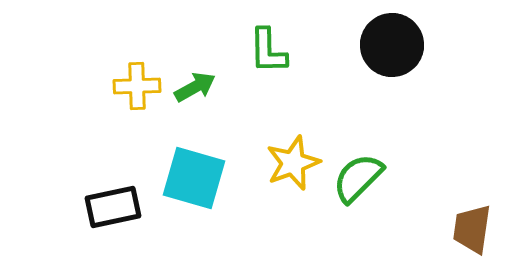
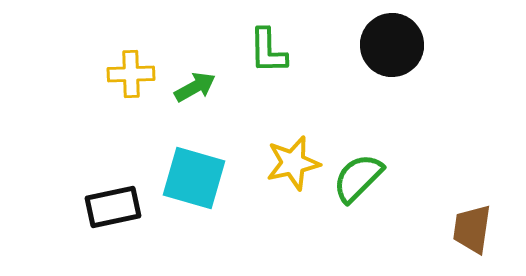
yellow cross: moved 6 px left, 12 px up
yellow star: rotated 8 degrees clockwise
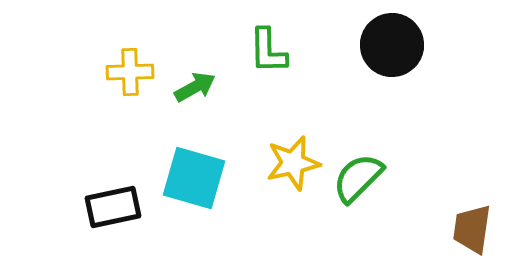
yellow cross: moved 1 px left, 2 px up
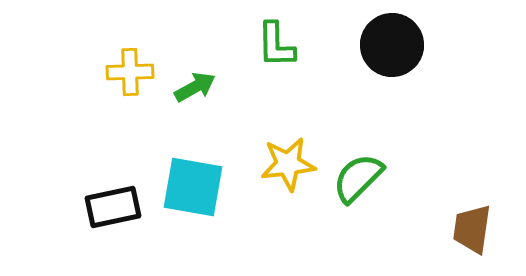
green L-shape: moved 8 px right, 6 px up
yellow star: moved 5 px left, 1 px down; rotated 6 degrees clockwise
cyan square: moved 1 px left, 9 px down; rotated 6 degrees counterclockwise
